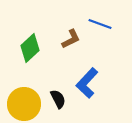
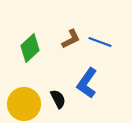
blue line: moved 18 px down
blue L-shape: rotated 8 degrees counterclockwise
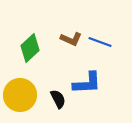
brown L-shape: rotated 50 degrees clockwise
blue L-shape: rotated 128 degrees counterclockwise
yellow circle: moved 4 px left, 9 px up
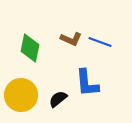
green diamond: rotated 36 degrees counterclockwise
blue L-shape: rotated 88 degrees clockwise
yellow circle: moved 1 px right
black semicircle: rotated 102 degrees counterclockwise
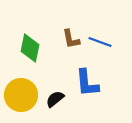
brown L-shape: rotated 55 degrees clockwise
black semicircle: moved 3 px left
